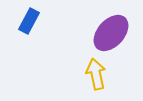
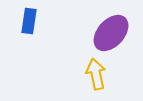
blue rectangle: rotated 20 degrees counterclockwise
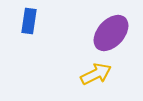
yellow arrow: rotated 76 degrees clockwise
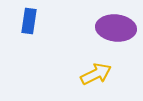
purple ellipse: moved 5 px right, 5 px up; rotated 54 degrees clockwise
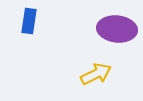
purple ellipse: moved 1 px right, 1 px down
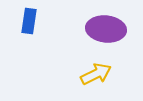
purple ellipse: moved 11 px left
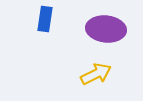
blue rectangle: moved 16 px right, 2 px up
